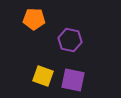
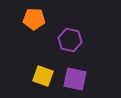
purple square: moved 2 px right, 1 px up
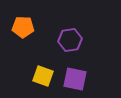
orange pentagon: moved 11 px left, 8 px down
purple hexagon: rotated 20 degrees counterclockwise
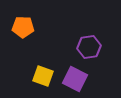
purple hexagon: moved 19 px right, 7 px down
purple square: rotated 15 degrees clockwise
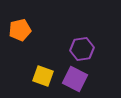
orange pentagon: moved 3 px left, 3 px down; rotated 15 degrees counterclockwise
purple hexagon: moved 7 px left, 2 px down
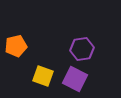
orange pentagon: moved 4 px left, 16 px down
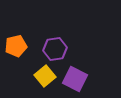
purple hexagon: moved 27 px left
yellow square: moved 2 px right; rotated 30 degrees clockwise
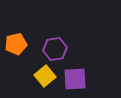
orange pentagon: moved 2 px up
purple square: rotated 30 degrees counterclockwise
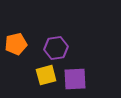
purple hexagon: moved 1 px right, 1 px up
yellow square: moved 1 px right, 1 px up; rotated 25 degrees clockwise
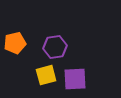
orange pentagon: moved 1 px left, 1 px up
purple hexagon: moved 1 px left, 1 px up
